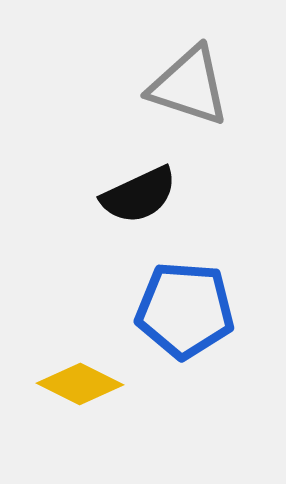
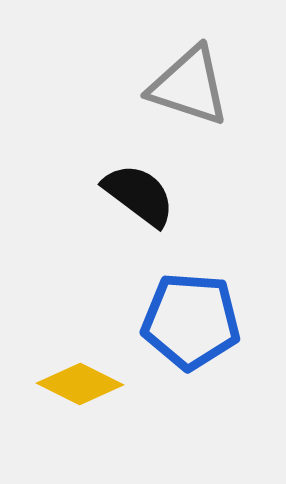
black semicircle: rotated 118 degrees counterclockwise
blue pentagon: moved 6 px right, 11 px down
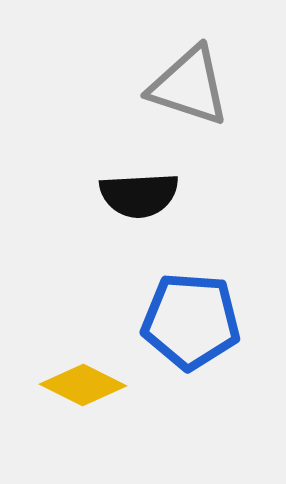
black semicircle: rotated 140 degrees clockwise
yellow diamond: moved 3 px right, 1 px down
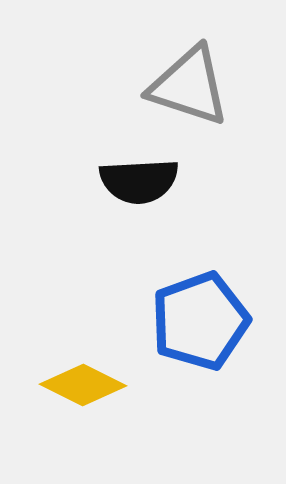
black semicircle: moved 14 px up
blue pentagon: moved 9 px right; rotated 24 degrees counterclockwise
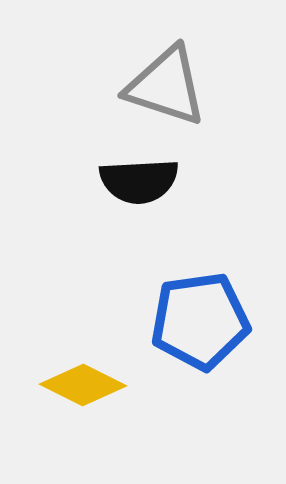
gray triangle: moved 23 px left
blue pentagon: rotated 12 degrees clockwise
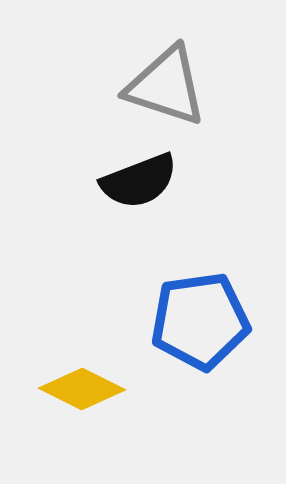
black semicircle: rotated 18 degrees counterclockwise
yellow diamond: moved 1 px left, 4 px down
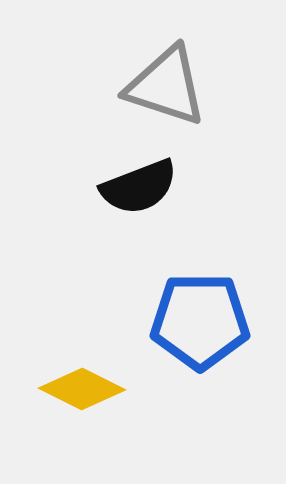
black semicircle: moved 6 px down
blue pentagon: rotated 8 degrees clockwise
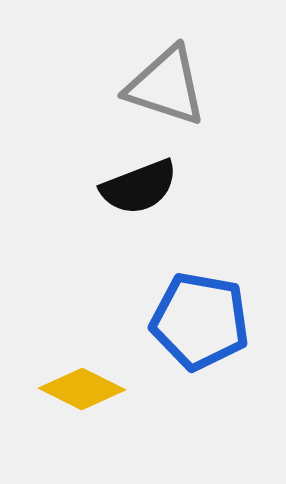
blue pentagon: rotated 10 degrees clockwise
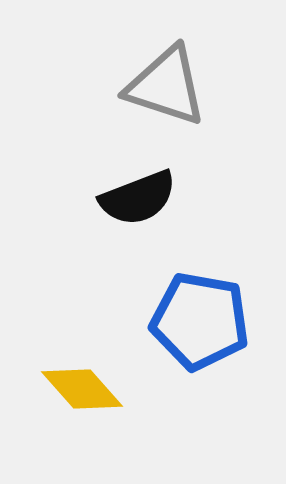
black semicircle: moved 1 px left, 11 px down
yellow diamond: rotated 22 degrees clockwise
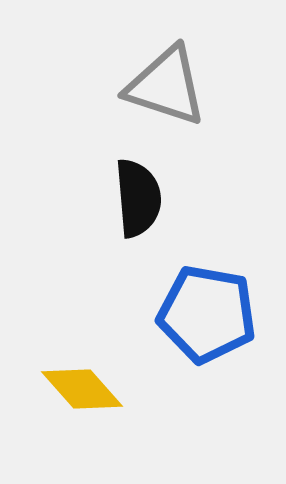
black semicircle: rotated 74 degrees counterclockwise
blue pentagon: moved 7 px right, 7 px up
